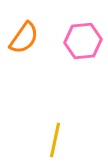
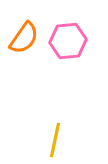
pink hexagon: moved 15 px left
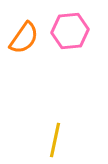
pink hexagon: moved 2 px right, 10 px up
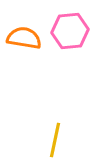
orange semicircle: rotated 116 degrees counterclockwise
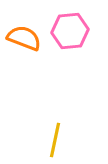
orange semicircle: rotated 12 degrees clockwise
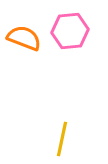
yellow line: moved 7 px right, 1 px up
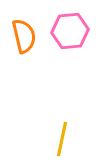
orange semicircle: moved 2 px up; rotated 56 degrees clockwise
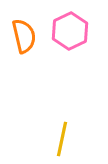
pink hexagon: rotated 21 degrees counterclockwise
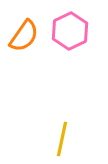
orange semicircle: rotated 48 degrees clockwise
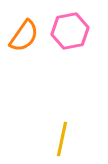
pink hexagon: rotated 15 degrees clockwise
